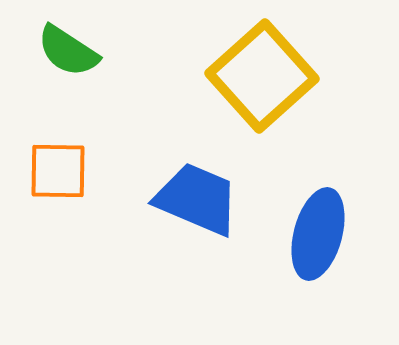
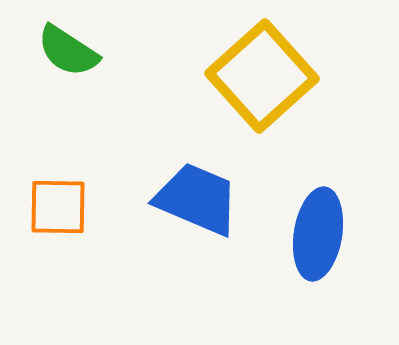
orange square: moved 36 px down
blue ellipse: rotated 6 degrees counterclockwise
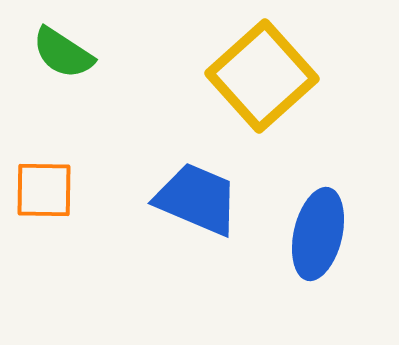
green semicircle: moved 5 px left, 2 px down
orange square: moved 14 px left, 17 px up
blue ellipse: rotated 4 degrees clockwise
